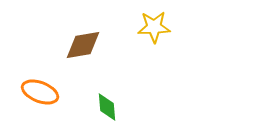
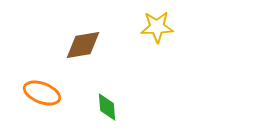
yellow star: moved 3 px right
orange ellipse: moved 2 px right, 1 px down
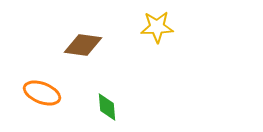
brown diamond: rotated 18 degrees clockwise
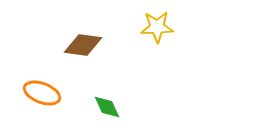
green diamond: rotated 20 degrees counterclockwise
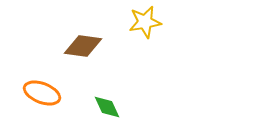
yellow star: moved 12 px left, 5 px up; rotated 8 degrees counterclockwise
brown diamond: moved 1 px down
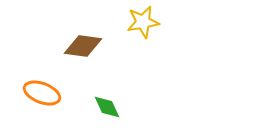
yellow star: moved 2 px left
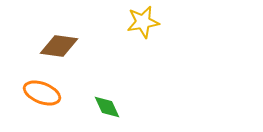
brown diamond: moved 24 px left
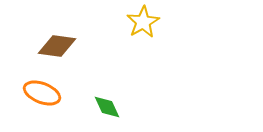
yellow star: rotated 20 degrees counterclockwise
brown diamond: moved 2 px left
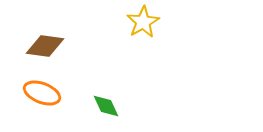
brown diamond: moved 12 px left
green diamond: moved 1 px left, 1 px up
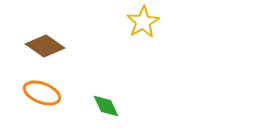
brown diamond: rotated 27 degrees clockwise
